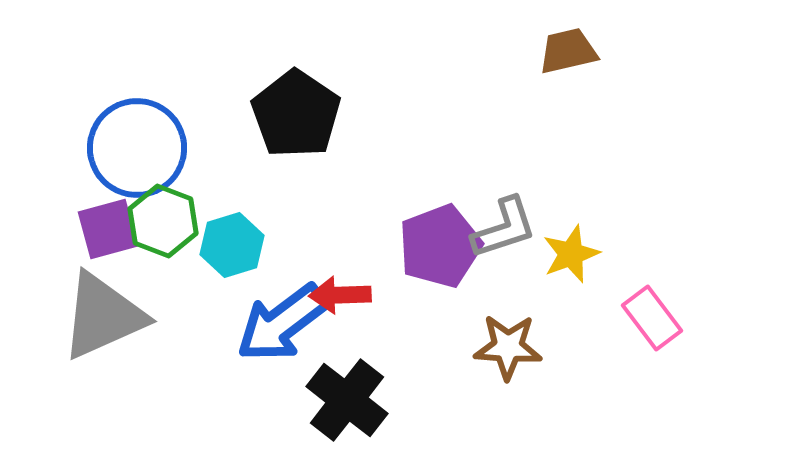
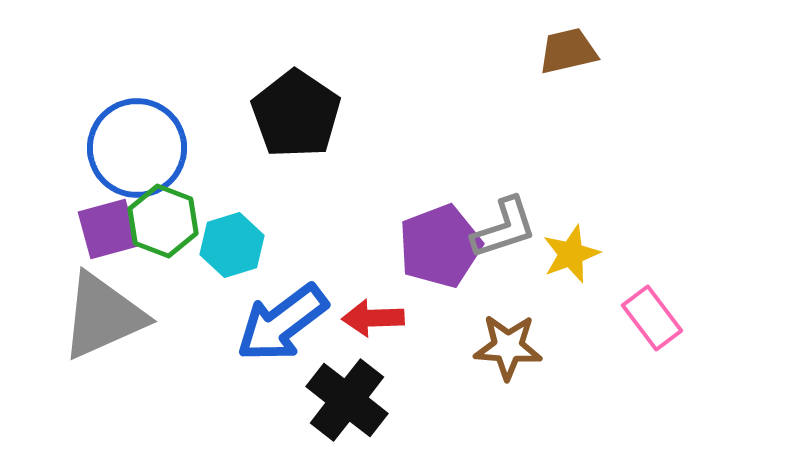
red arrow: moved 33 px right, 23 px down
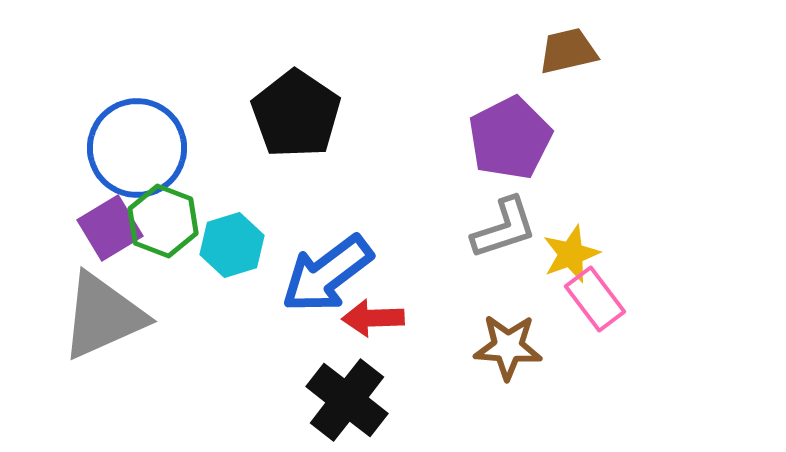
purple square: moved 2 px right, 1 px up; rotated 16 degrees counterclockwise
purple pentagon: moved 70 px right, 108 px up; rotated 6 degrees counterclockwise
pink rectangle: moved 57 px left, 19 px up
blue arrow: moved 45 px right, 49 px up
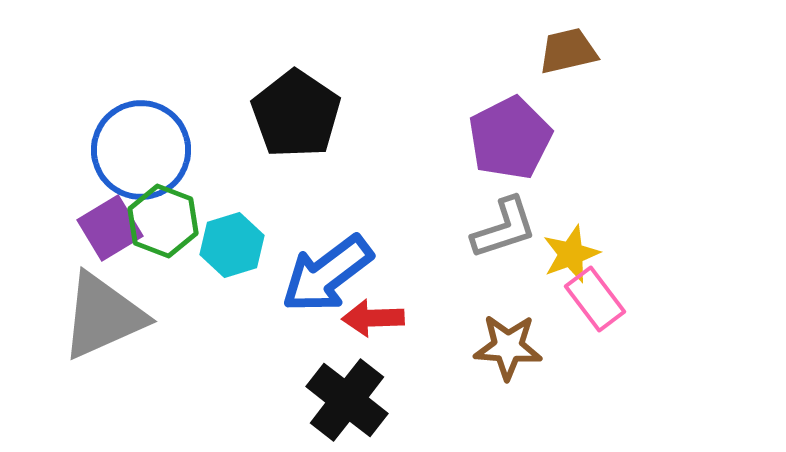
blue circle: moved 4 px right, 2 px down
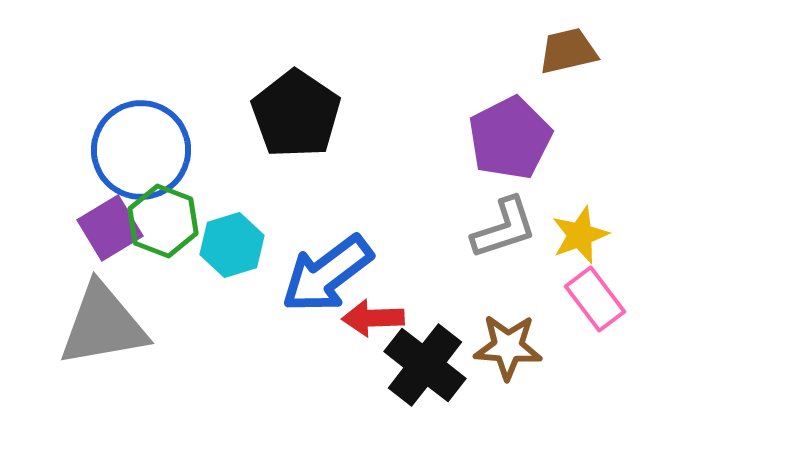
yellow star: moved 9 px right, 19 px up
gray triangle: moved 9 px down; rotated 14 degrees clockwise
black cross: moved 78 px right, 35 px up
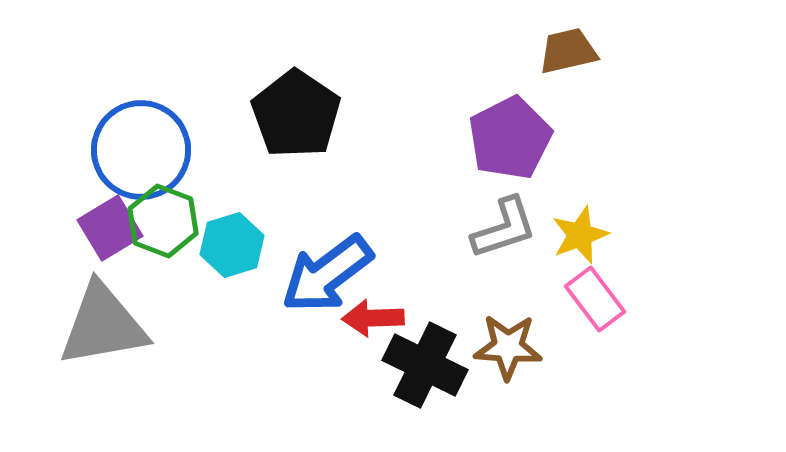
black cross: rotated 12 degrees counterclockwise
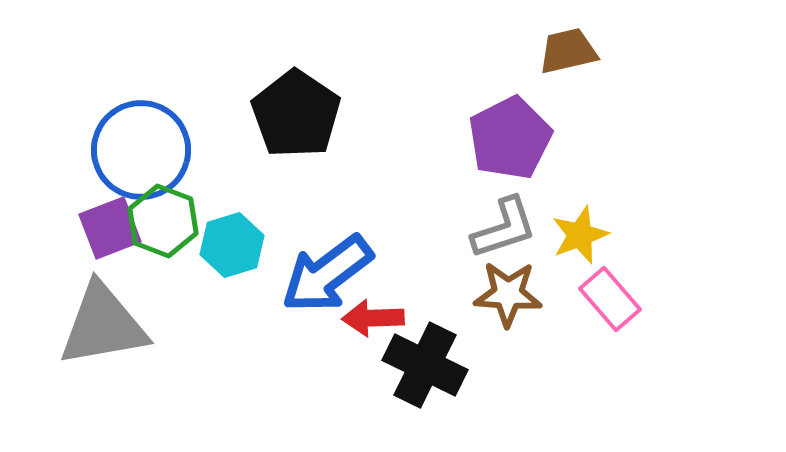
purple square: rotated 10 degrees clockwise
pink rectangle: moved 15 px right; rotated 4 degrees counterclockwise
brown star: moved 53 px up
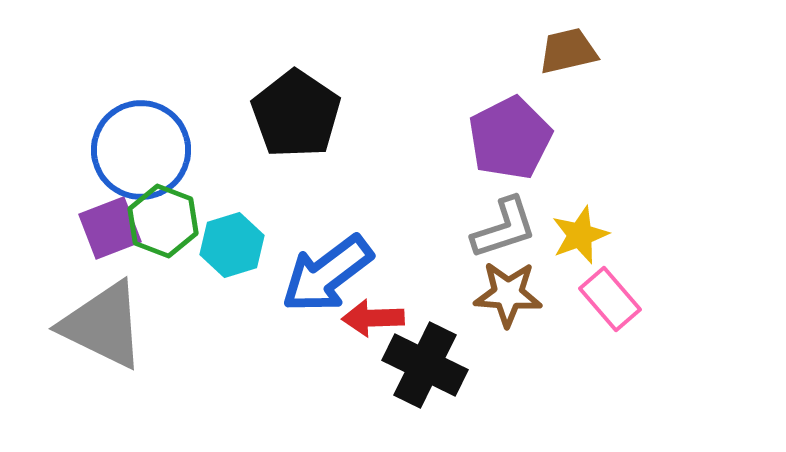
gray triangle: rotated 36 degrees clockwise
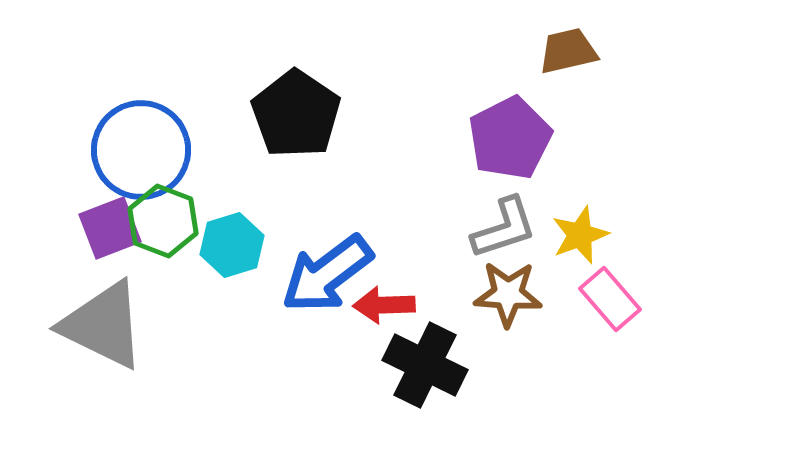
red arrow: moved 11 px right, 13 px up
